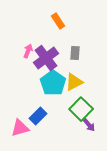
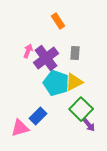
cyan pentagon: moved 3 px right; rotated 15 degrees counterclockwise
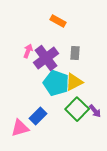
orange rectangle: rotated 28 degrees counterclockwise
green square: moved 4 px left
purple arrow: moved 6 px right, 14 px up
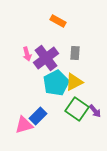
pink arrow: moved 1 px left, 3 px down; rotated 144 degrees clockwise
cyan pentagon: rotated 25 degrees clockwise
green square: rotated 10 degrees counterclockwise
pink triangle: moved 4 px right, 3 px up
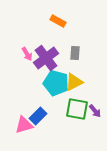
pink arrow: rotated 16 degrees counterclockwise
cyan pentagon: rotated 30 degrees counterclockwise
green square: rotated 25 degrees counterclockwise
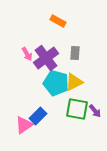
pink triangle: rotated 18 degrees counterclockwise
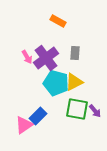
pink arrow: moved 3 px down
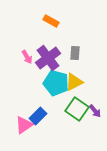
orange rectangle: moved 7 px left
purple cross: moved 2 px right
green square: rotated 25 degrees clockwise
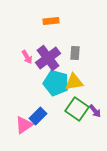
orange rectangle: rotated 35 degrees counterclockwise
yellow triangle: rotated 18 degrees clockwise
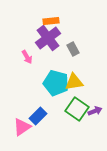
gray rectangle: moved 2 px left, 4 px up; rotated 32 degrees counterclockwise
purple cross: moved 20 px up
purple arrow: rotated 72 degrees counterclockwise
pink triangle: moved 2 px left, 2 px down
